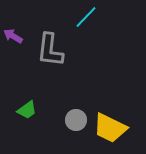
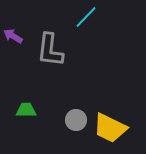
green trapezoid: moved 1 px left; rotated 145 degrees counterclockwise
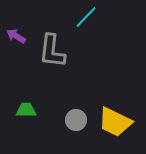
purple arrow: moved 3 px right
gray L-shape: moved 2 px right, 1 px down
yellow trapezoid: moved 5 px right, 6 px up
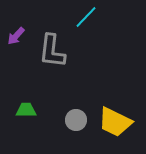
purple arrow: rotated 78 degrees counterclockwise
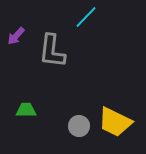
gray circle: moved 3 px right, 6 px down
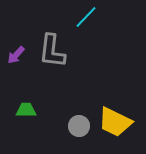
purple arrow: moved 19 px down
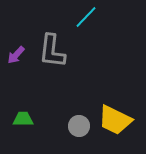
green trapezoid: moved 3 px left, 9 px down
yellow trapezoid: moved 2 px up
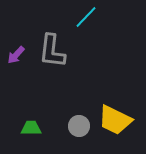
green trapezoid: moved 8 px right, 9 px down
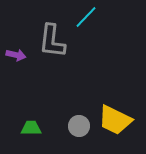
gray L-shape: moved 10 px up
purple arrow: rotated 120 degrees counterclockwise
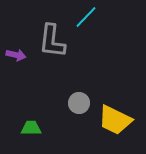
gray circle: moved 23 px up
